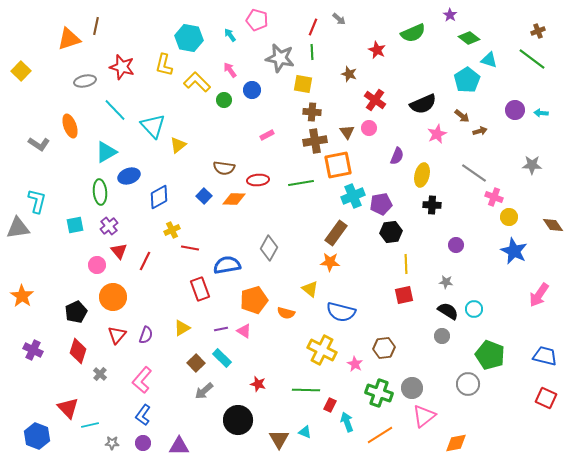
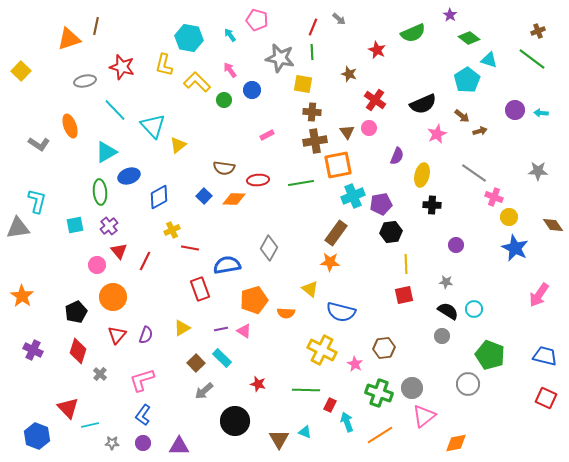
gray star at (532, 165): moved 6 px right, 6 px down
blue star at (514, 251): moved 1 px right, 3 px up
orange semicircle at (286, 313): rotated 12 degrees counterclockwise
pink L-shape at (142, 380): rotated 32 degrees clockwise
black circle at (238, 420): moved 3 px left, 1 px down
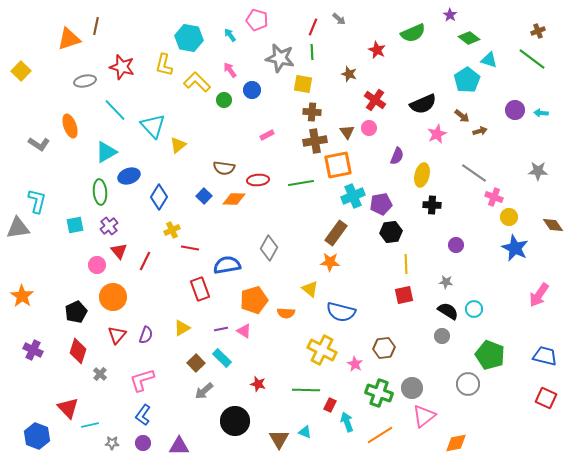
blue diamond at (159, 197): rotated 30 degrees counterclockwise
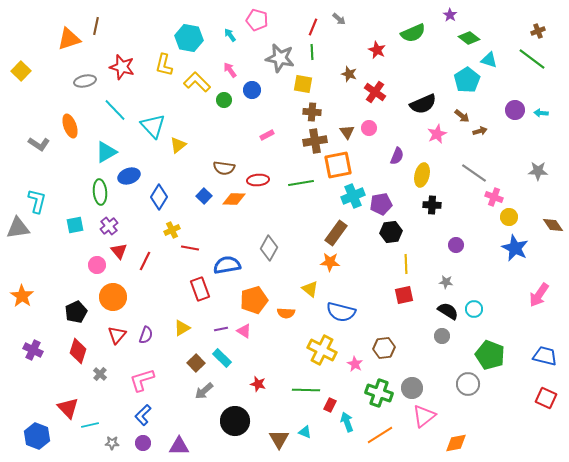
red cross at (375, 100): moved 8 px up
blue L-shape at (143, 415): rotated 10 degrees clockwise
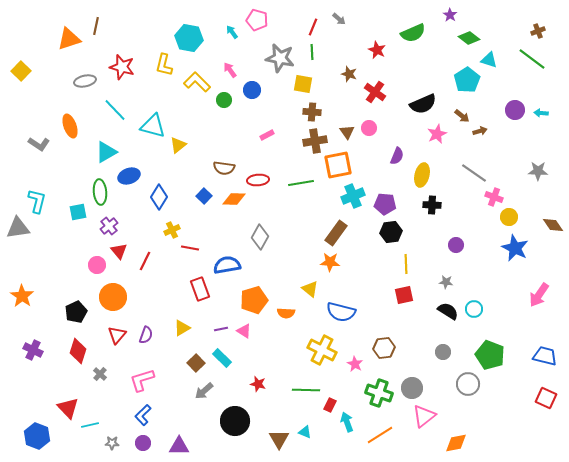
cyan arrow at (230, 35): moved 2 px right, 3 px up
cyan triangle at (153, 126): rotated 32 degrees counterclockwise
purple pentagon at (381, 204): moved 4 px right; rotated 15 degrees clockwise
cyan square at (75, 225): moved 3 px right, 13 px up
gray diamond at (269, 248): moved 9 px left, 11 px up
gray circle at (442, 336): moved 1 px right, 16 px down
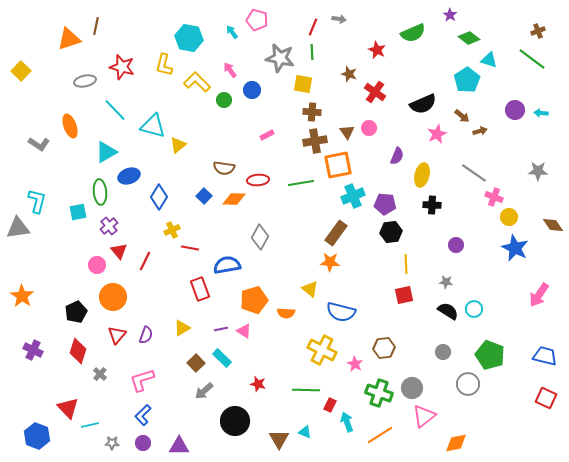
gray arrow at (339, 19): rotated 32 degrees counterclockwise
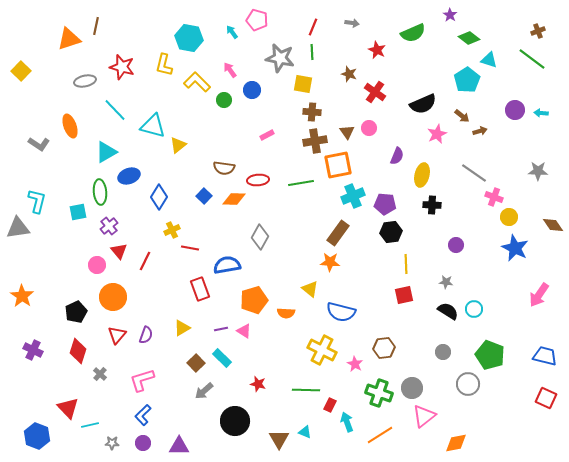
gray arrow at (339, 19): moved 13 px right, 4 px down
brown rectangle at (336, 233): moved 2 px right
